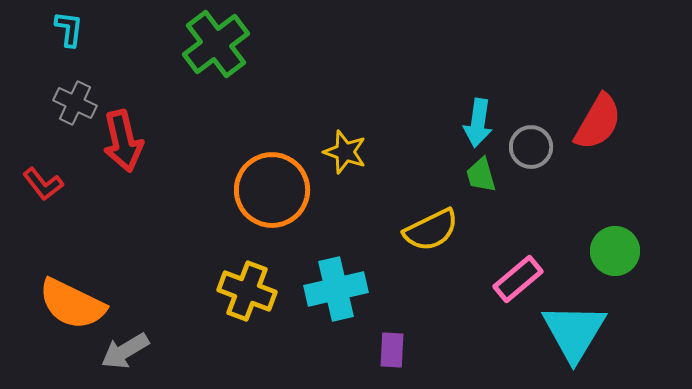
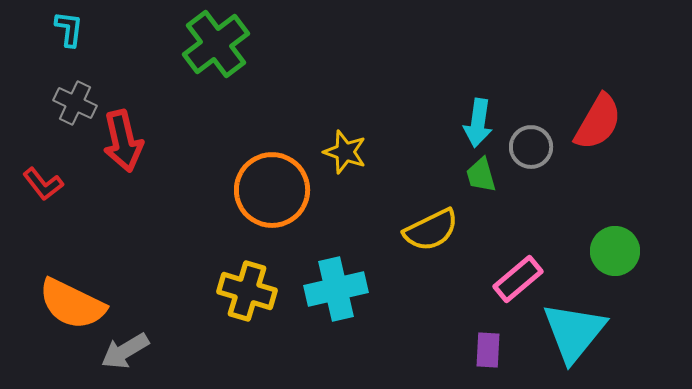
yellow cross: rotated 4 degrees counterclockwise
cyan triangle: rotated 8 degrees clockwise
purple rectangle: moved 96 px right
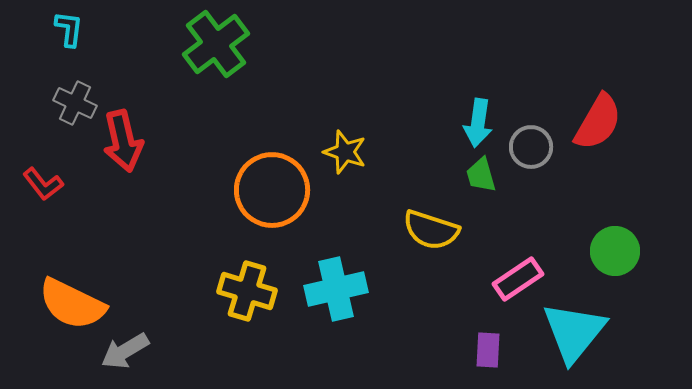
yellow semicircle: rotated 44 degrees clockwise
pink rectangle: rotated 6 degrees clockwise
